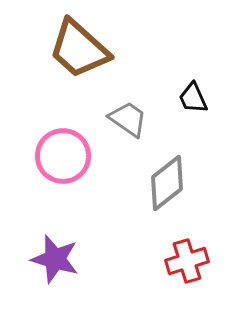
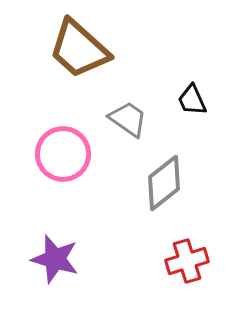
black trapezoid: moved 1 px left, 2 px down
pink circle: moved 2 px up
gray diamond: moved 3 px left
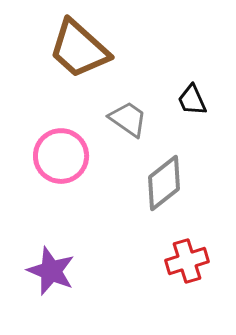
pink circle: moved 2 px left, 2 px down
purple star: moved 4 px left, 12 px down; rotated 6 degrees clockwise
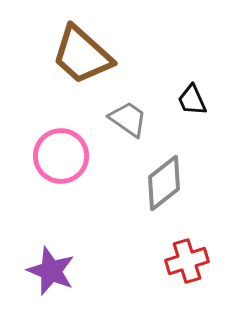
brown trapezoid: moved 3 px right, 6 px down
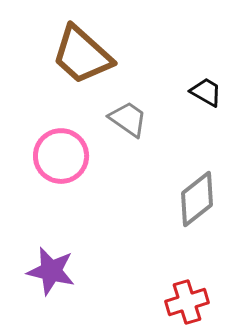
black trapezoid: moved 14 px right, 8 px up; rotated 144 degrees clockwise
gray diamond: moved 33 px right, 16 px down
red cross: moved 41 px down
purple star: rotated 9 degrees counterclockwise
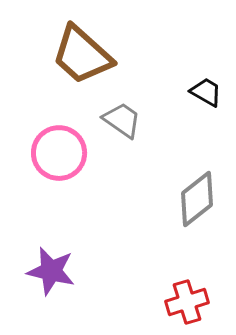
gray trapezoid: moved 6 px left, 1 px down
pink circle: moved 2 px left, 3 px up
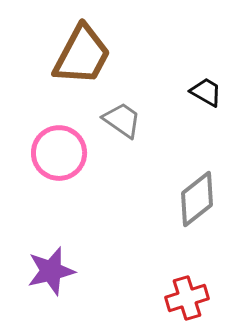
brown trapezoid: rotated 104 degrees counterclockwise
purple star: rotated 27 degrees counterclockwise
red cross: moved 4 px up
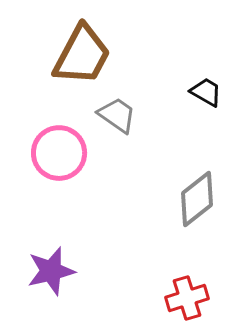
gray trapezoid: moved 5 px left, 5 px up
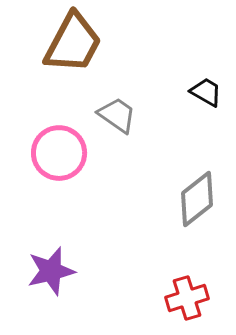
brown trapezoid: moved 9 px left, 12 px up
